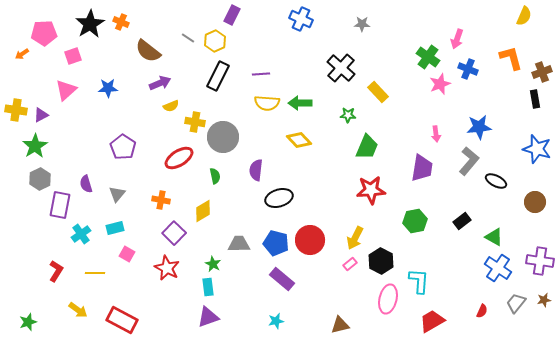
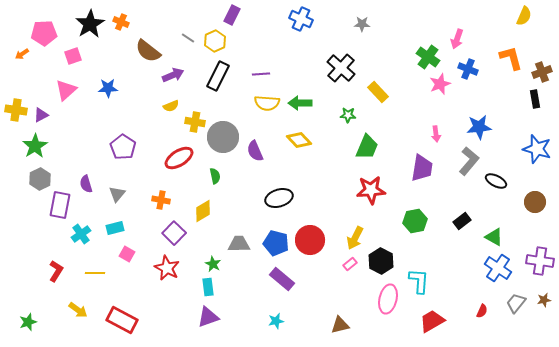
purple arrow at (160, 83): moved 13 px right, 8 px up
purple semicircle at (256, 170): moved 1 px left, 19 px up; rotated 30 degrees counterclockwise
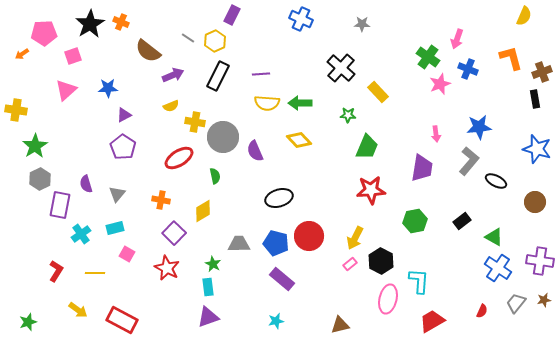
purple triangle at (41, 115): moved 83 px right
red circle at (310, 240): moved 1 px left, 4 px up
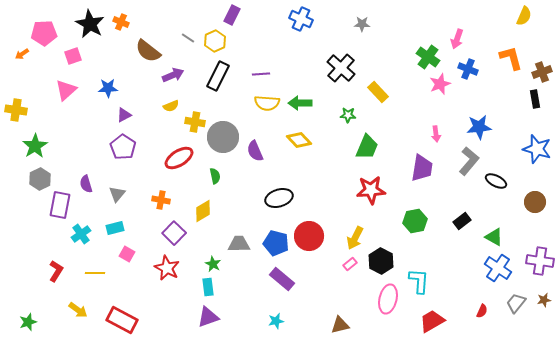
black star at (90, 24): rotated 12 degrees counterclockwise
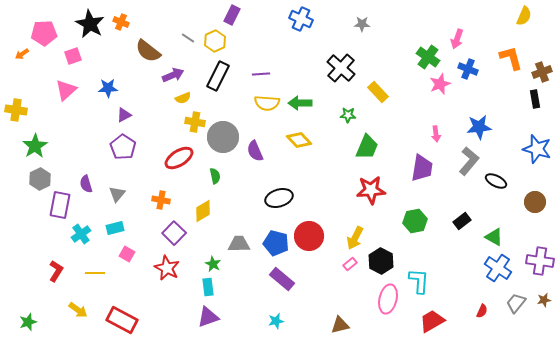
yellow semicircle at (171, 106): moved 12 px right, 8 px up
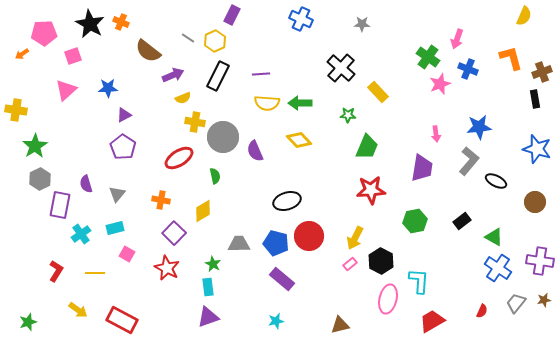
black ellipse at (279, 198): moved 8 px right, 3 px down
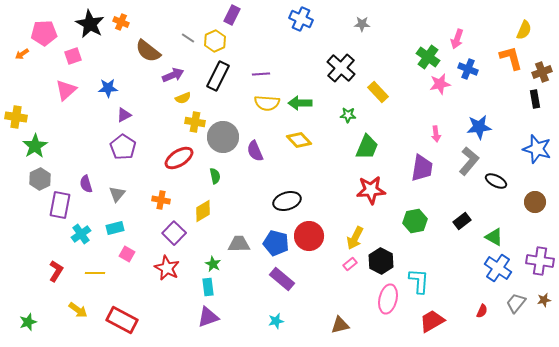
yellow semicircle at (524, 16): moved 14 px down
pink star at (440, 84): rotated 10 degrees clockwise
yellow cross at (16, 110): moved 7 px down
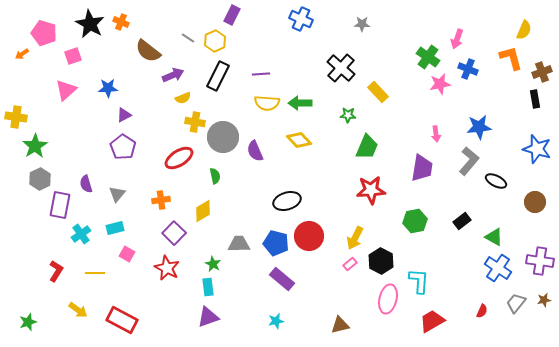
pink pentagon at (44, 33): rotated 20 degrees clockwise
orange cross at (161, 200): rotated 18 degrees counterclockwise
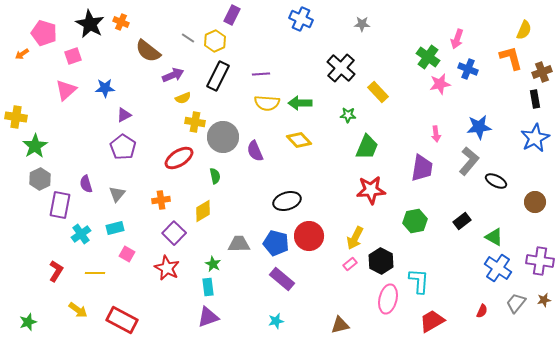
blue star at (108, 88): moved 3 px left
blue star at (537, 149): moved 2 px left, 11 px up; rotated 28 degrees clockwise
